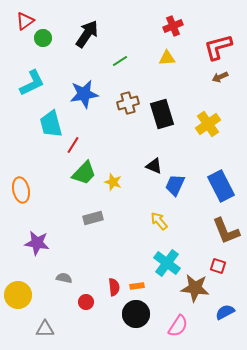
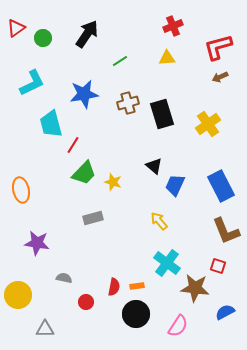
red triangle: moved 9 px left, 7 px down
black triangle: rotated 18 degrees clockwise
red semicircle: rotated 18 degrees clockwise
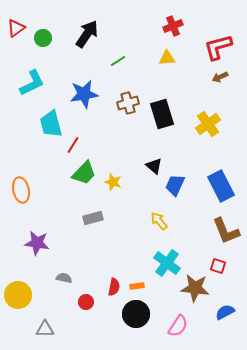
green line: moved 2 px left
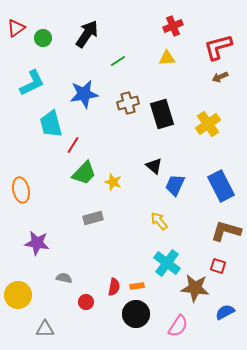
brown L-shape: rotated 128 degrees clockwise
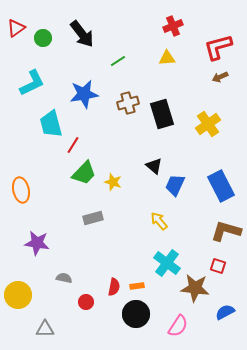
black arrow: moved 5 px left; rotated 108 degrees clockwise
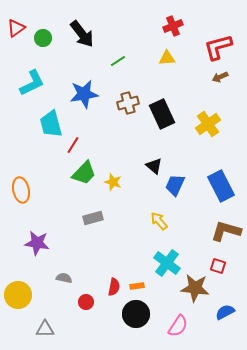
black rectangle: rotated 8 degrees counterclockwise
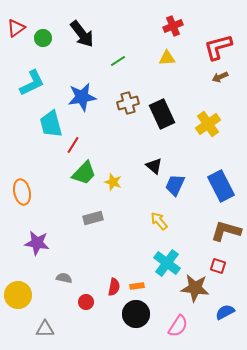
blue star: moved 2 px left, 3 px down
orange ellipse: moved 1 px right, 2 px down
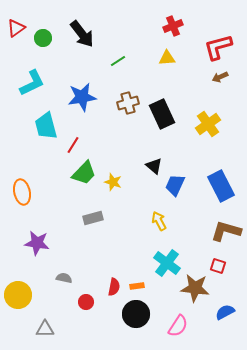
cyan trapezoid: moved 5 px left, 2 px down
yellow arrow: rotated 12 degrees clockwise
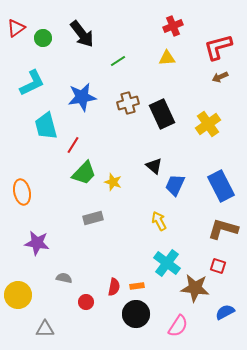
brown L-shape: moved 3 px left, 2 px up
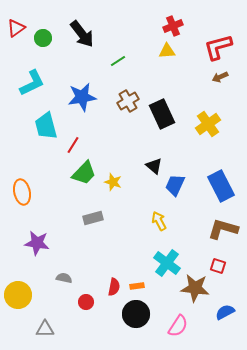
yellow triangle: moved 7 px up
brown cross: moved 2 px up; rotated 15 degrees counterclockwise
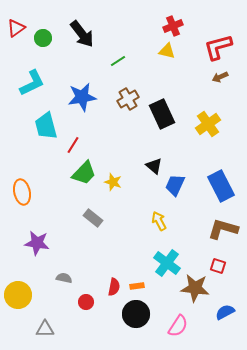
yellow triangle: rotated 18 degrees clockwise
brown cross: moved 2 px up
gray rectangle: rotated 54 degrees clockwise
